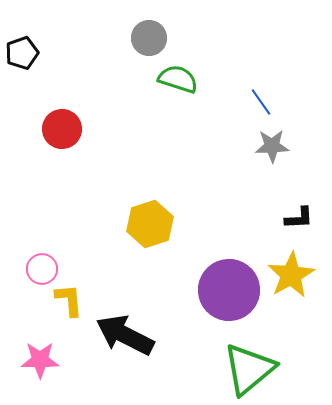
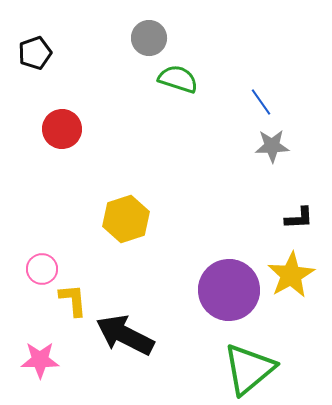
black pentagon: moved 13 px right
yellow hexagon: moved 24 px left, 5 px up
yellow L-shape: moved 4 px right
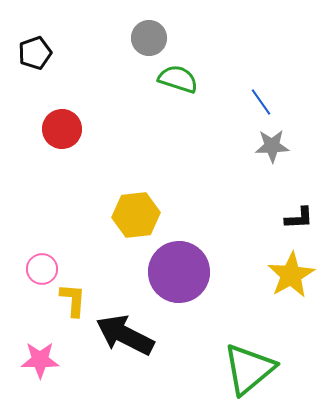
yellow hexagon: moved 10 px right, 4 px up; rotated 12 degrees clockwise
purple circle: moved 50 px left, 18 px up
yellow L-shape: rotated 9 degrees clockwise
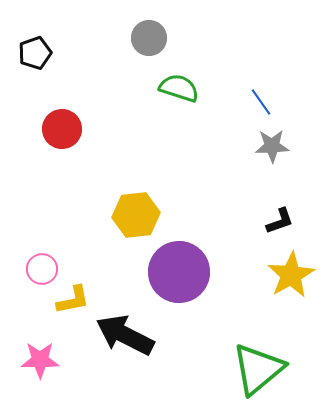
green semicircle: moved 1 px right, 9 px down
black L-shape: moved 19 px left, 3 px down; rotated 16 degrees counterclockwise
yellow L-shape: rotated 75 degrees clockwise
green triangle: moved 9 px right
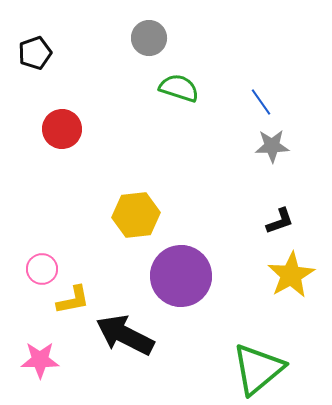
purple circle: moved 2 px right, 4 px down
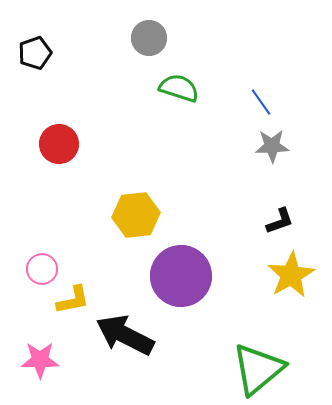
red circle: moved 3 px left, 15 px down
